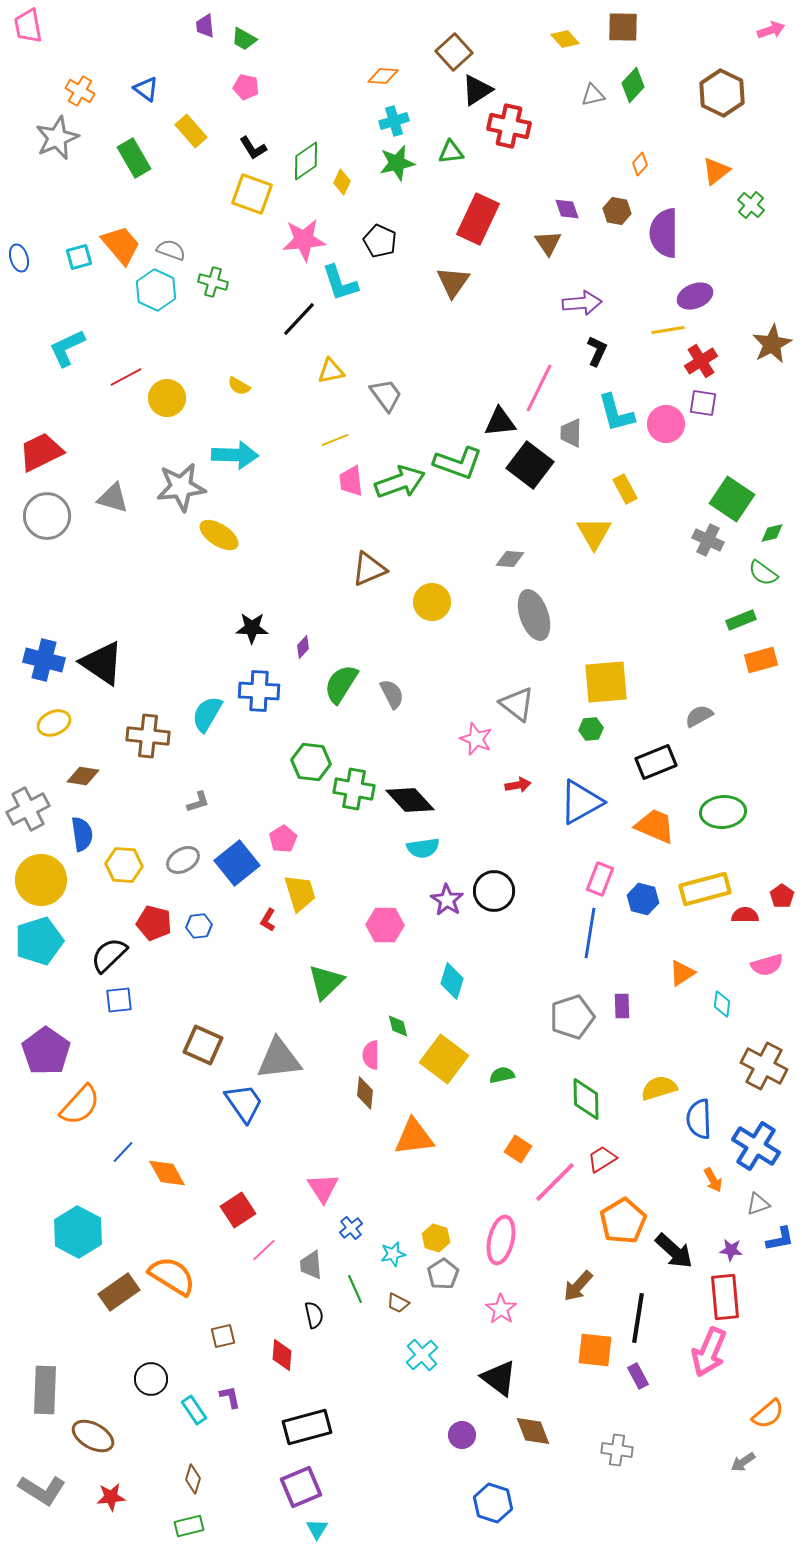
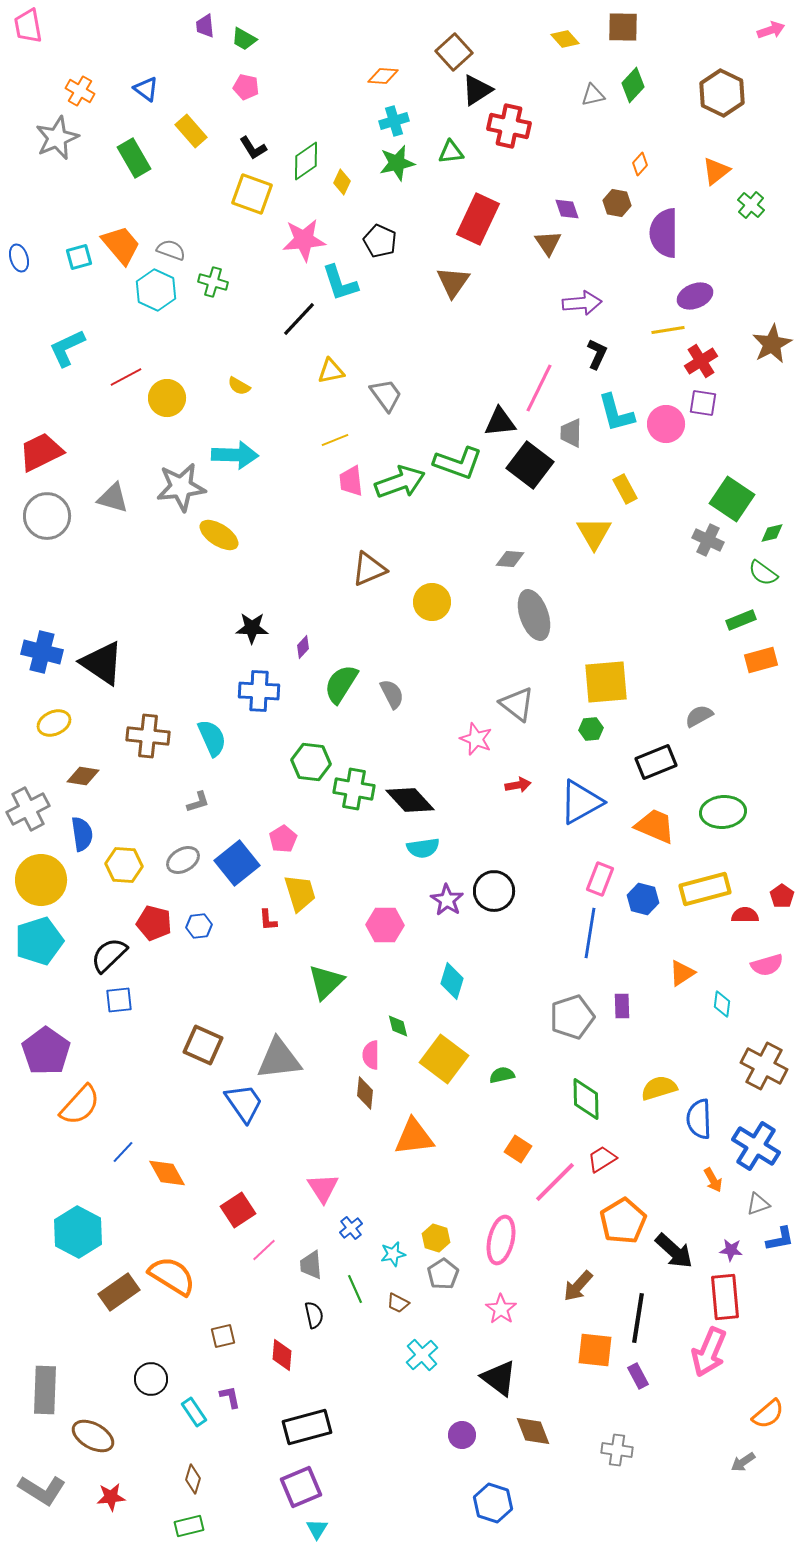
brown hexagon at (617, 211): moved 8 px up
black L-shape at (597, 351): moved 3 px down
blue cross at (44, 660): moved 2 px left, 8 px up
cyan semicircle at (207, 714): moved 5 px right, 24 px down; rotated 126 degrees clockwise
red L-shape at (268, 920): rotated 35 degrees counterclockwise
cyan rectangle at (194, 1410): moved 2 px down
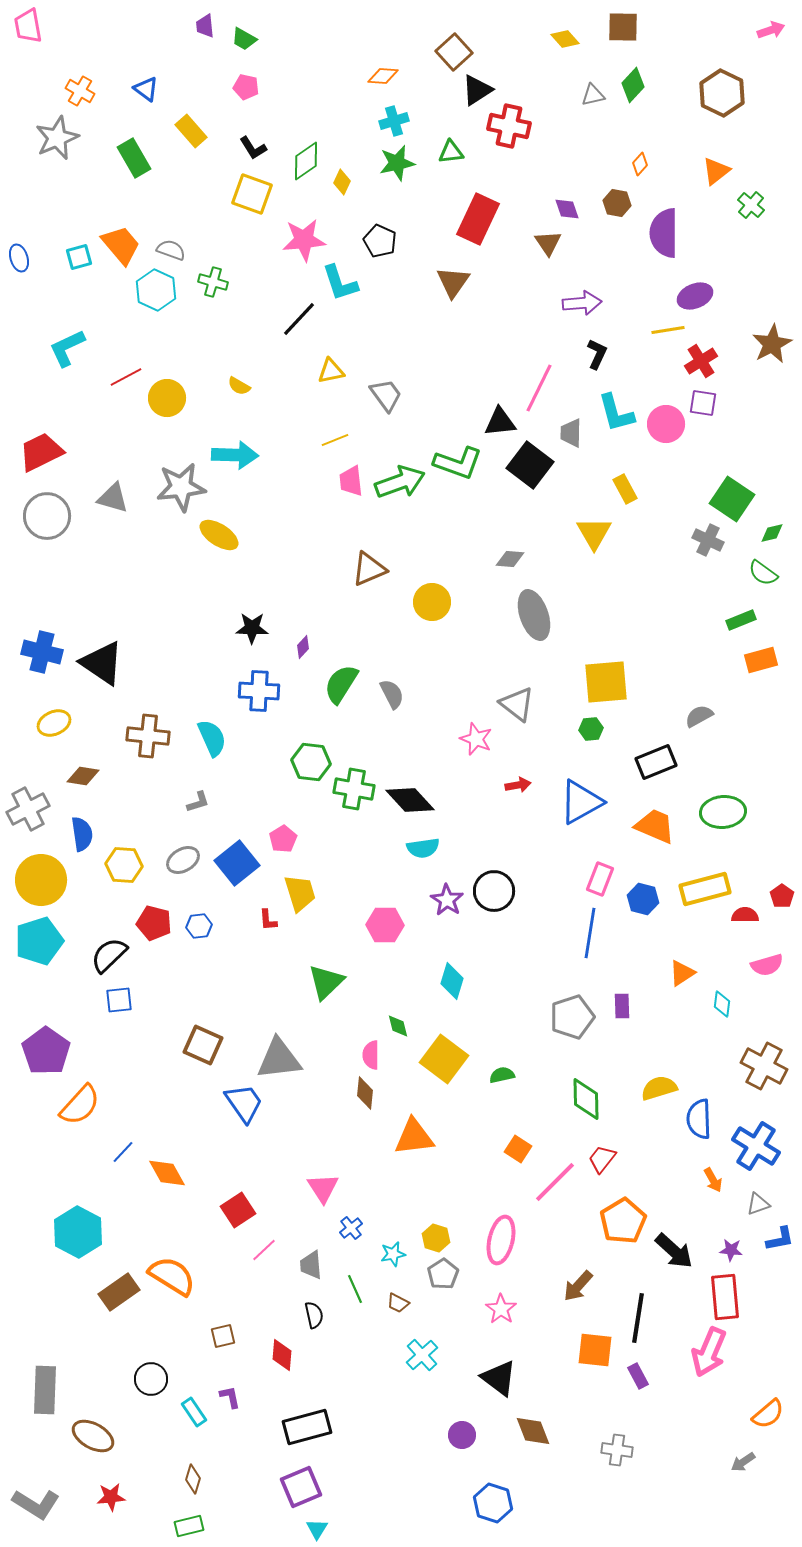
red trapezoid at (602, 1159): rotated 20 degrees counterclockwise
gray L-shape at (42, 1490): moved 6 px left, 14 px down
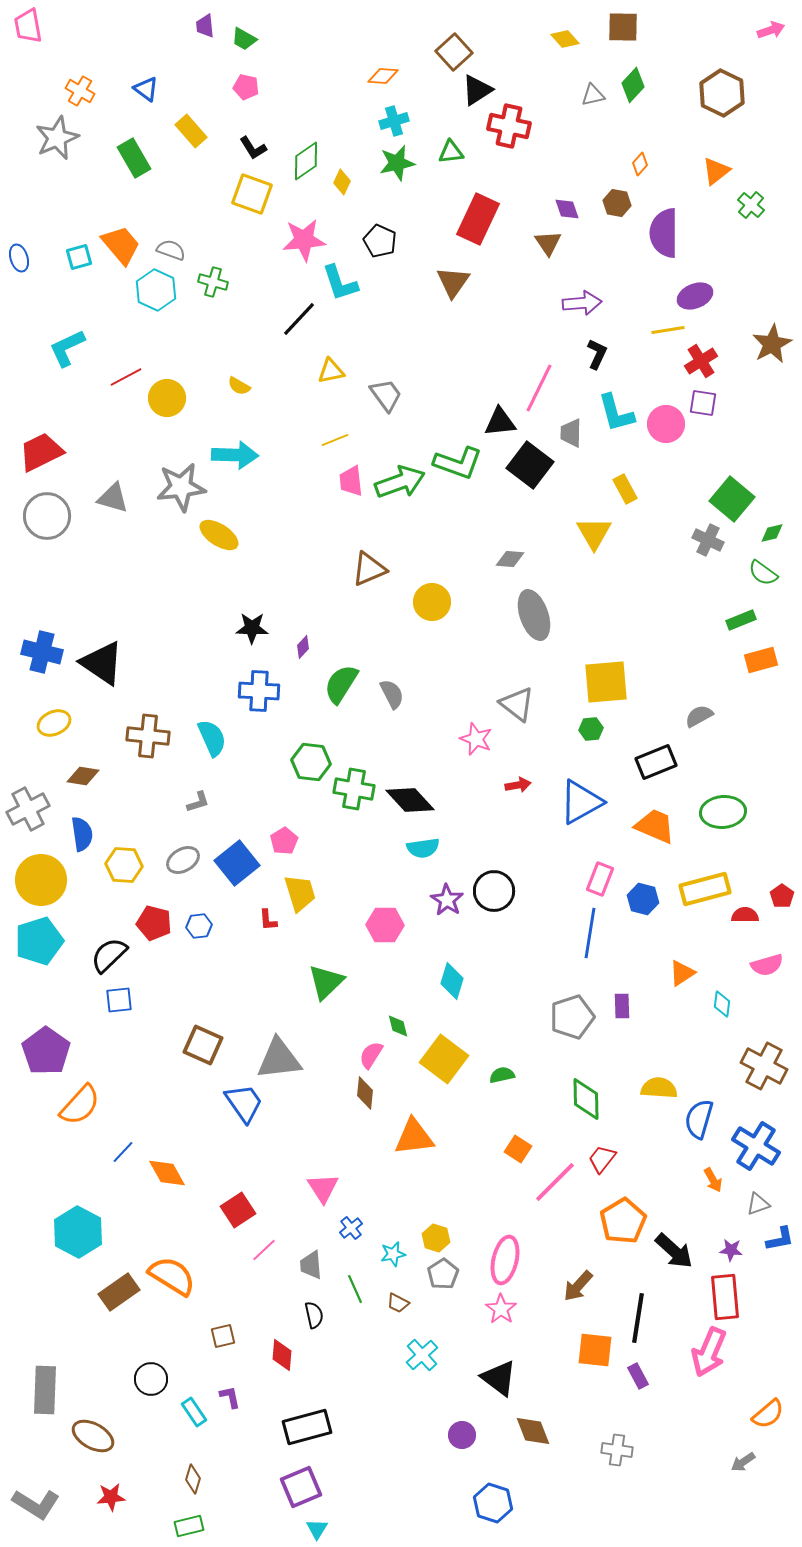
green square at (732, 499): rotated 6 degrees clockwise
pink pentagon at (283, 839): moved 1 px right, 2 px down
pink semicircle at (371, 1055): rotated 32 degrees clockwise
yellow semicircle at (659, 1088): rotated 21 degrees clockwise
blue semicircle at (699, 1119): rotated 18 degrees clockwise
pink ellipse at (501, 1240): moved 4 px right, 20 px down
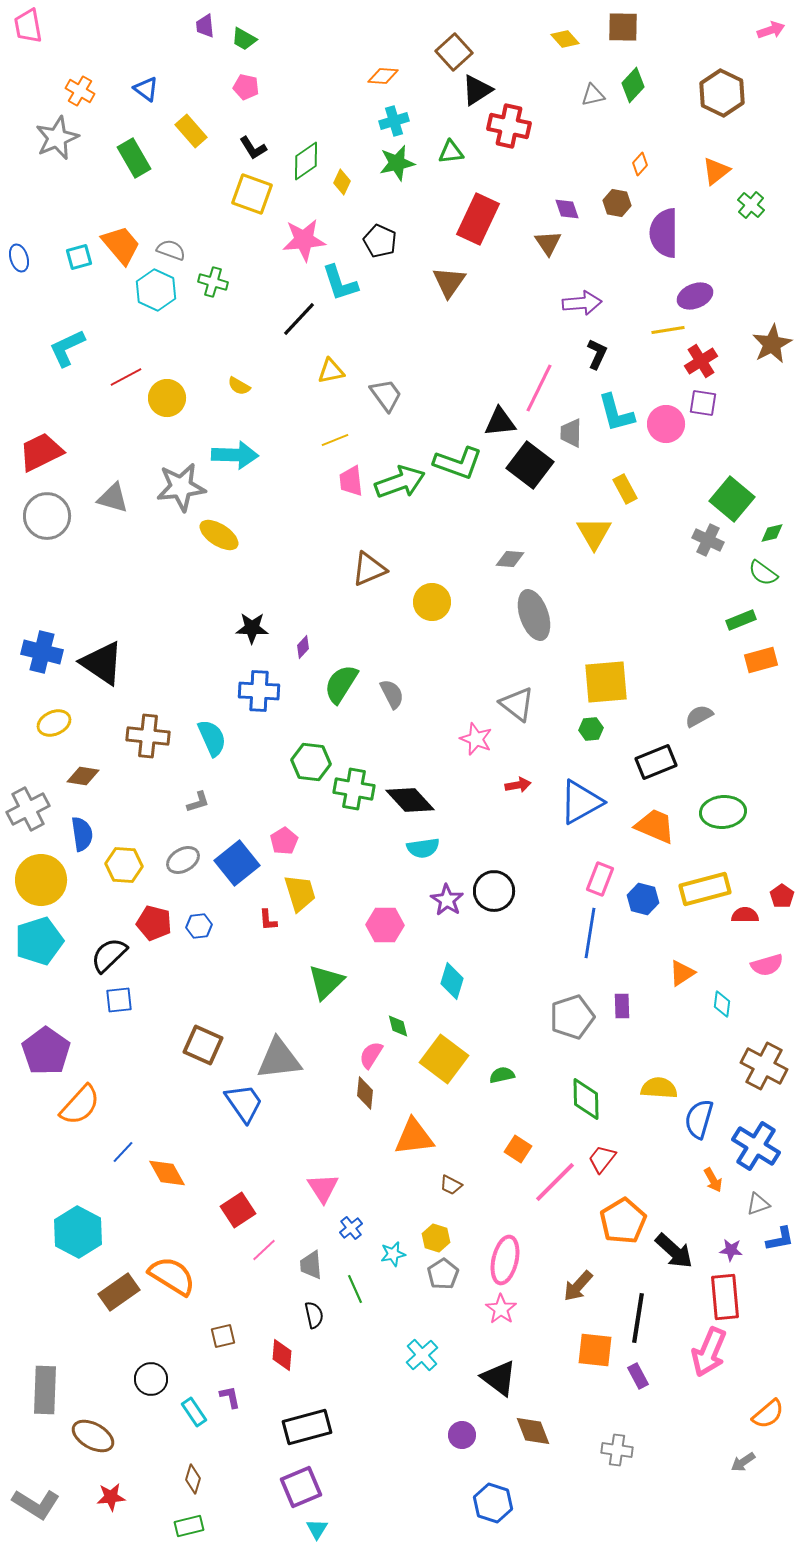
brown triangle at (453, 282): moved 4 px left
brown trapezoid at (398, 1303): moved 53 px right, 118 px up
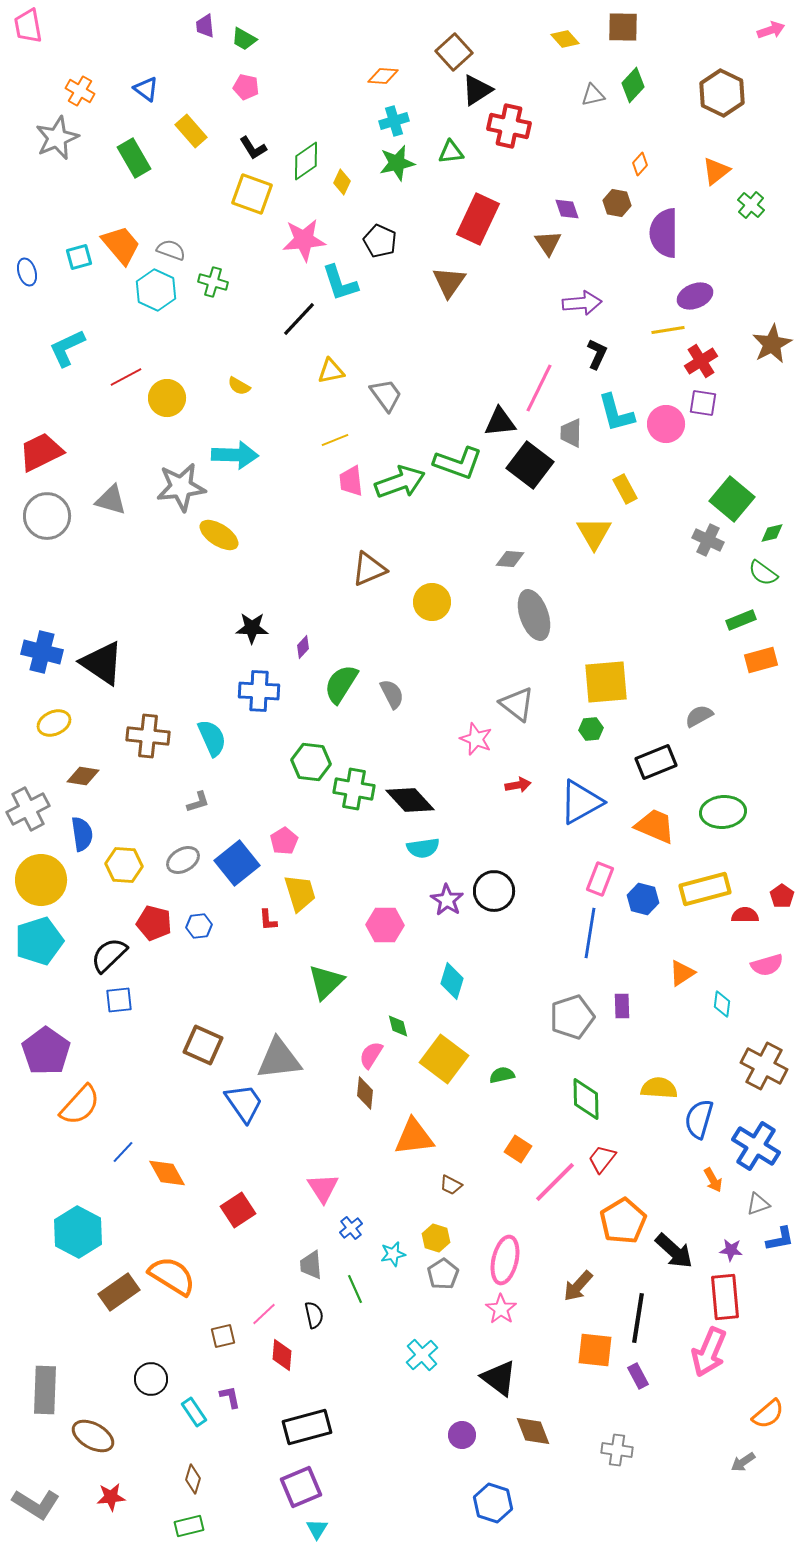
blue ellipse at (19, 258): moved 8 px right, 14 px down
gray triangle at (113, 498): moved 2 px left, 2 px down
pink line at (264, 1250): moved 64 px down
